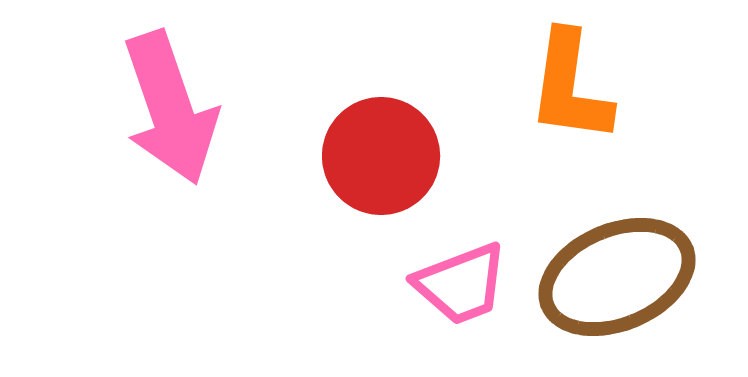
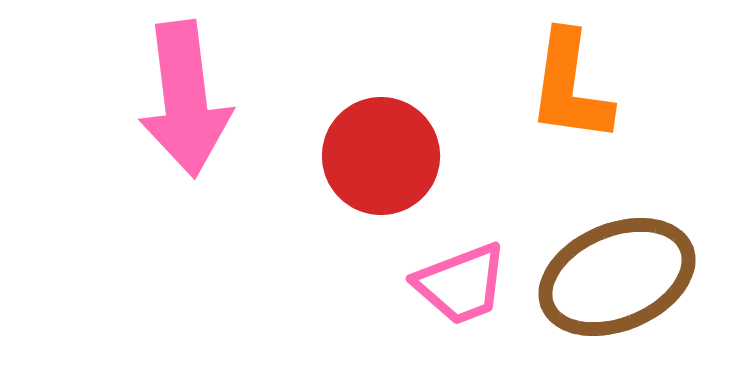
pink arrow: moved 15 px right, 9 px up; rotated 12 degrees clockwise
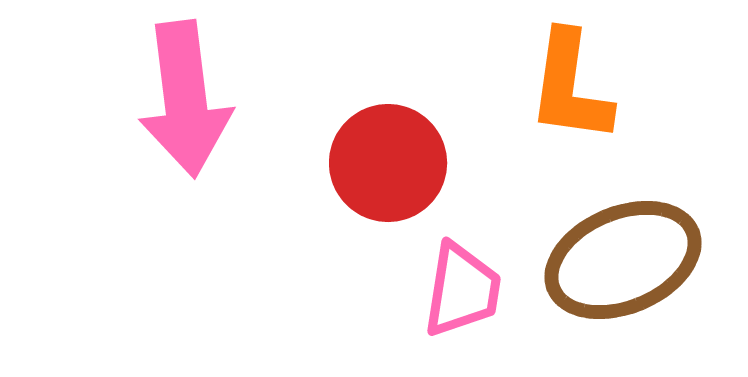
red circle: moved 7 px right, 7 px down
brown ellipse: moved 6 px right, 17 px up
pink trapezoid: moved 1 px right, 6 px down; rotated 60 degrees counterclockwise
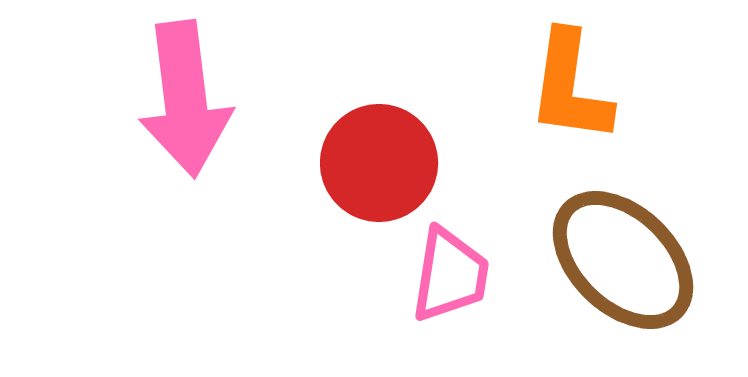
red circle: moved 9 px left
brown ellipse: rotated 67 degrees clockwise
pink trapezoid: moved 12 px left, 15 px up
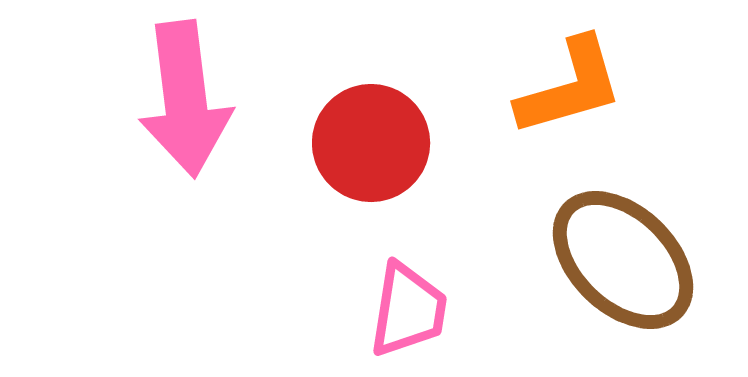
orange L-shape: rotated 114 degrees counterclockwise
red circle: moved 8 px left, 20 px up
pink trapezoid: moved 42 px left, 35 px down
